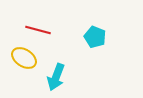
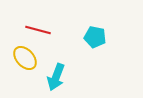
cyan pentagon: rotated 10 degrees counterclockwise
yellow ellipse: moved 1 px right; rotated 15 degrees clockwise
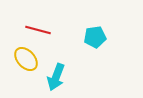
cyan pentagon: rotated 20 degrees counterclockwise
yellow ellipse: moved 1 px right, 1 px down
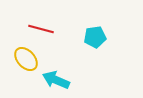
red line: moved 3 px right, 1 px up
cyan arrow: moved 3 px down; rotated 92 degrees clockwise
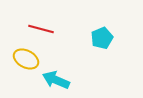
cyan pentagon: moved 7 px right, 1 px down; rotated 15 degrees counterclockwise
yellow ellipse: rotated 20 degrees counterclockwise
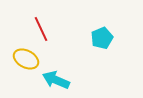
red line: rotated 50 degrees clockwise
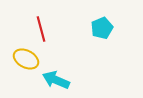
red line: rotated 10 degrees clockwise
cyan pentagon: moved 10 px up
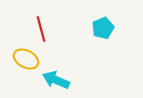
cyan pentagon: moved 1 px right
